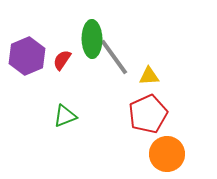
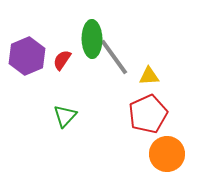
green triangle: rotated 25 degrees counterclockwise
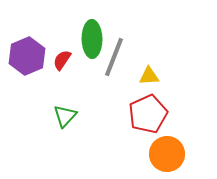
gray line: rotated 57 degrees clockwise
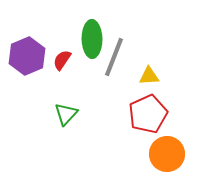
green triangle: moved 1 px right, 2 px up
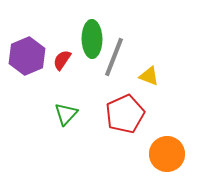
yellow triangle: rotated 25 degrees clockwise
red pentagon: moved 23 px left
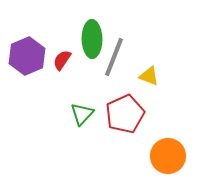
green triangle: moved 16 px right
orange circle: moved 1 px right, 2 px down
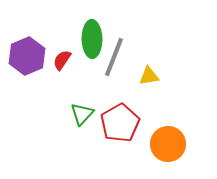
yellow triangle: rotated 30 degrees counterclockwise
red pentagon: moved 5 px left, 9 px down; rotated 6 degrees counterclockwise
orange circle: moved 12 px up
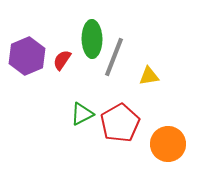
green triangle: rotated 20 degrees clockwise
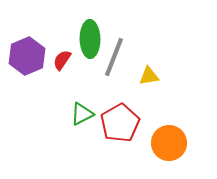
green ellipse: moved 2 px left
orange circle: moved 1 px right, 1 px up
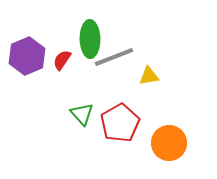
gray line: rotated 48 degrees clockwise
green triangle: rotated 45 degrees counterclockwise
